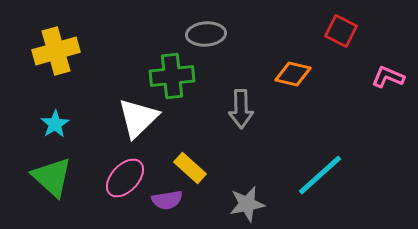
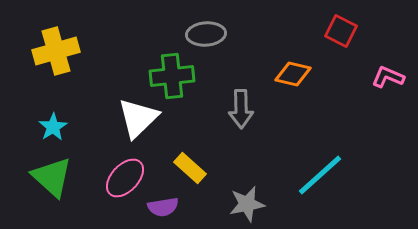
cyan star: moved 2 px left, 3 px down
purple semicircle: moved 4 px left, 7 px down
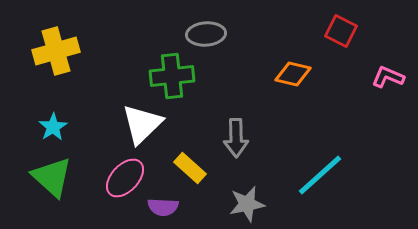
gray arrow: moved 5 px left, 29 px down
white triangle: moved 4 px right, 6 px down
purple semicircle: rotated 12 degrees clockwise
